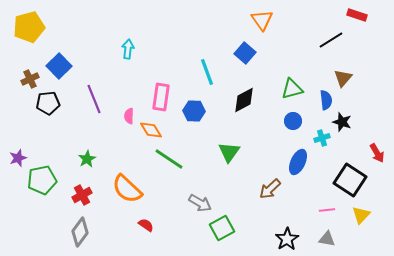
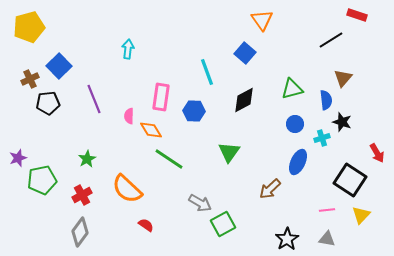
blue circle at (293, 121): moved 2 px right, 3 px down
green square at (222, 228): moved 1 px right, 4 px up
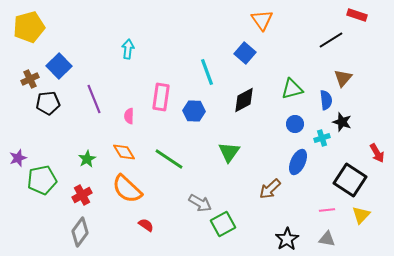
orange diamond at (151, 130): moved 27 px left, 22 px down
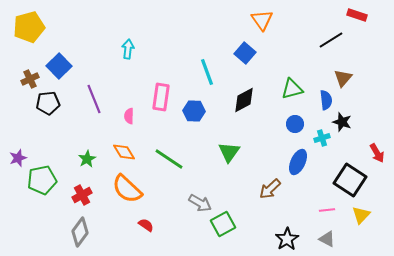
gray triangle at (327, 239): rotated 18 degrees clockwise
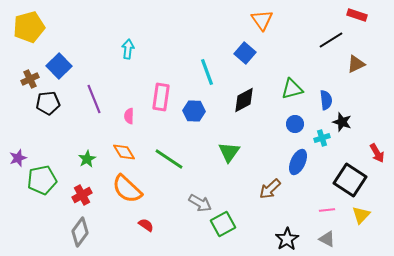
brown triangle at (343, 78): moved 13 px right, 14 px up; rotated 24 degrees clockwise
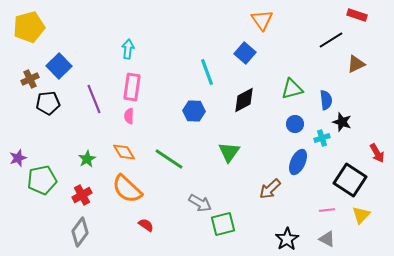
pink rectangle at (161, 97): moved 29 px left, 10 px up
green square at (223, 224): rotated 15 degrees clockwise
